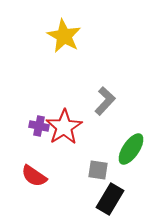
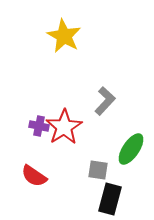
black rectangle: rotated 16 degrees counterclockwise
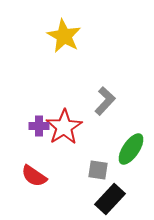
purple cross: rotated 12 degrees counterclockwise
black rectangle: rotated 28 degrees clockwise
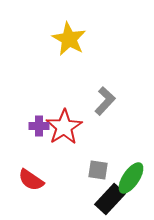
yellow star: moved 5 px right, 3 px down
green ellipse: moved 29 px down
red semicircle: moved 3 px left, 4 px down
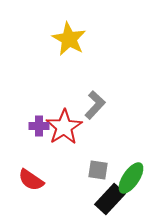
gray L-shape: moved 10 px left, 4 px down
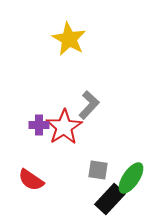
gray L-shape: moved 6 px left
purple cross: moved 1 px up
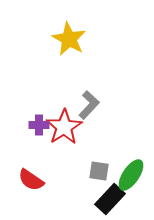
gray square: moved 1 px right, 1 px down
green ellipse: moved 3 px up
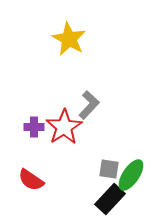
purple cross: moved 5 px left, 2 px down
gray square: moved 10 px right, 2 px up
